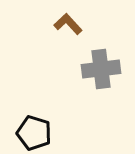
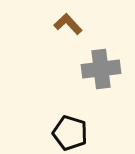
black pentagon: moved 36 px right
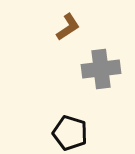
brown L-shape: moved 3 px down; rotated 100 degrees clockwise
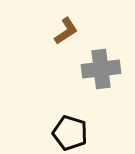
brown L-shape: moved 2 px left, 4 px down
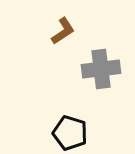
brown L-shape: moved 3 px left
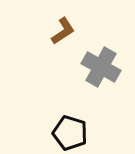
gray cross: moved 2 px up; rotated 36 degrees clockwise
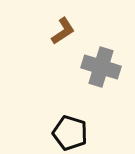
gray cross: rotated 12 degrees counterclockwise
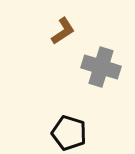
black pentagon: moved 1 px left
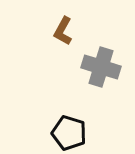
brown L-shape: rotated 152 degrees clockwise
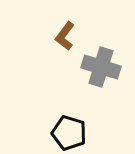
brown L-shape: moved 2 px right, 5 px down; rotated 8 degrees clockwise
